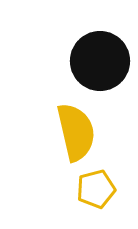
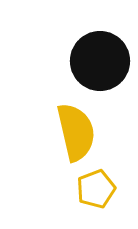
yellow pentagon: rotated 6 degrees counterclockwise
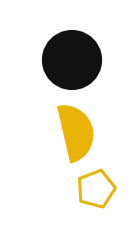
black circle: moved 28 px left, 1 px up
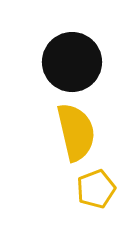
black circle: moved 2 px down
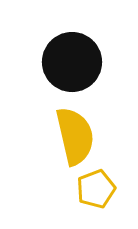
yellow semicircle: moved 1 px left, 4 px down
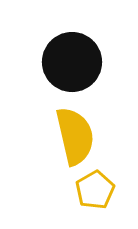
yellow pentagon: moved 1 px left, 1 px down; rotated 9 degrees counterclockwise
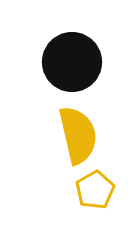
yellow semicircle: moved 3 px right, 1 px up
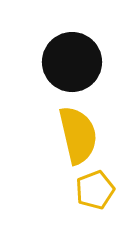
yellow pentagon: rotated 9 degrees clockwise
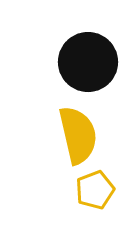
black circle: moved 16 px right
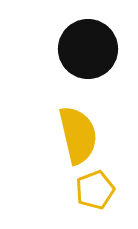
black circle: moved 13 px up
